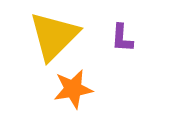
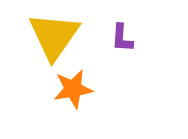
yellow triangle: rotated 10 degrees counterclockwise
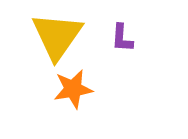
yellow triangle: moved 3 px right
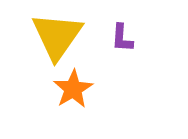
orange star: rotated 21 degrees counterclockwise
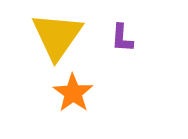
orange star: moved 4 px down; rotated 6 degrees counterclockwise
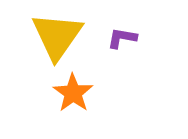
purple L-shape: rotated 96 degrees clockwise
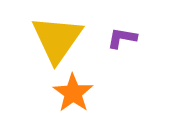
yellow triangle: moved 3 px down
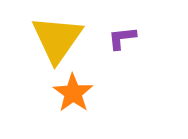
purple L-shape: rotated 16 degrees counterclockwise
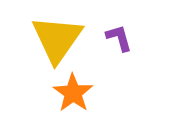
purple L-shape: moved 3 px left; rotated 80 degrees clockwise
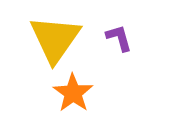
yellow triangle: moved 2 px left
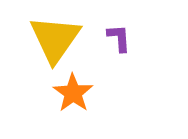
purple L-shape: rotated 12 degrees clockwise
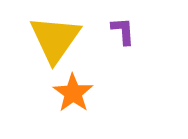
purple L-shape: moved 4 px right, 7 px up
